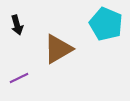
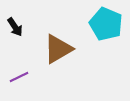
black arrow: moved 2 px left, 2 px down; rotated 18 degrees counterclockwise
purple line: moved 1 px up
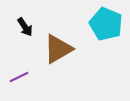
black arrow: moved 10 px right
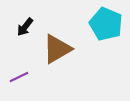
black arrow: rotated 72 degrees clockwise
brown triangle: moved 1 px left
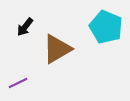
cyan pentagon: moved 3 px down
purple line: moved 1 px left, 6 px down
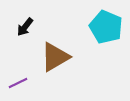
brown triangle: moved 2 px left, 8 px down
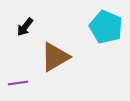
purple line: rotated 18 degrees clockwise
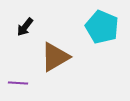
cyan pentagon: moved 4 px left
purple line: rotated 12 degrees clockwise
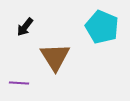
brown triangle: rotated 32 degrees counterclockwise
purple line: moved 1 px right
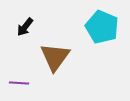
brown triangle: rotated 8 degrees clockwise
